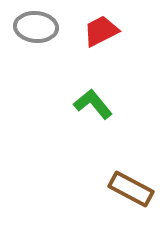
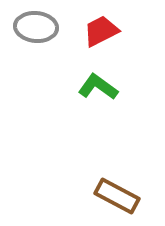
green L-shape: moved 5 px right, 17 px up; rotated 15 degrees counterclockwise
brown rectangle: moved 14 px left, 7 px down
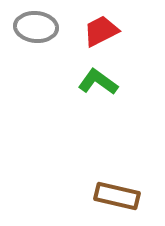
green L-shape: moved 5 px up
brown rectangle: rotated 15 degrees counterclockwise
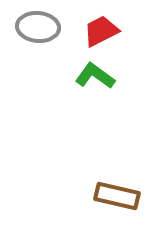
gray ellipse: moved 2 px right
green L-shape: moved 3 px left, 6 px up
